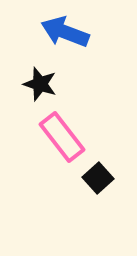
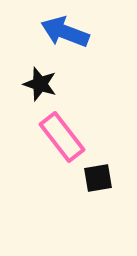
black square: rotated 32 degrees clockwise
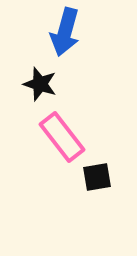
blue arrow: rotated 96 degrees counterclockwise
black square: moved 1 px left, 1 px up
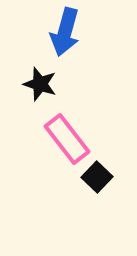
pink rectangle: moved 5 px right, 2 px down
black square: rotated 36 degrees counterclockwise
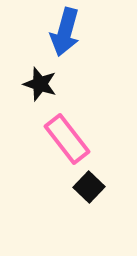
black square: moved 8 px left, 10 px down
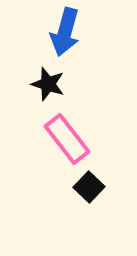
black star: moved 8 px right
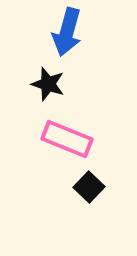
blue arrow: moved 2 px right
pink rectangle: rotated 30 degrees counterclockwise
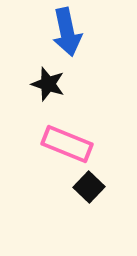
blue arrow: rotated 27 degrees counterclockwise
pink rectangle: moved 5 px down
